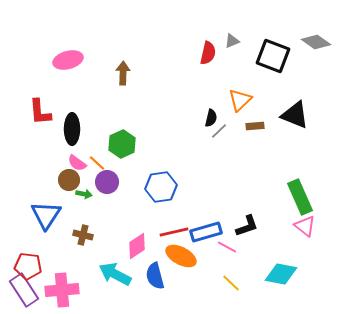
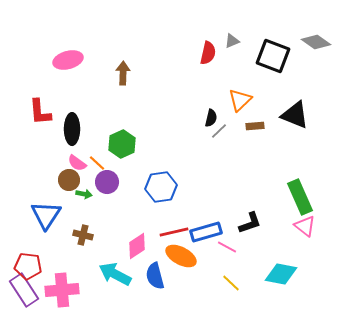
black L-shape: moved 3 px right, 3 px up
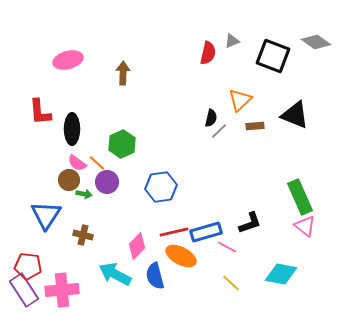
pink diamond: rotated 12 degrees counterclockwise
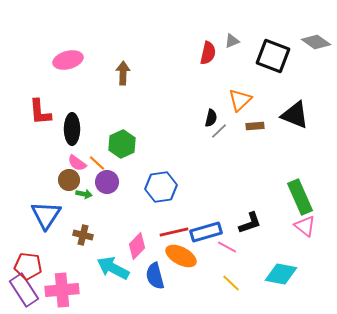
cyan arrow: moved 2 px left, 6 px up
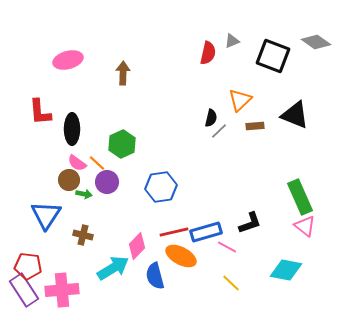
cyan arrow: rotated 120 degrees clockwise
cyan diamond: moved 5 px right, 4 px up
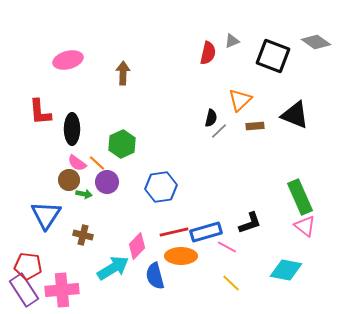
orange ellipse: rotated 28 degrees counterclockwise
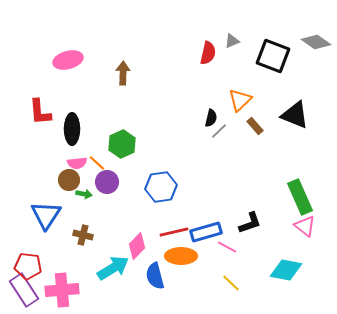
brown rectangle: rotated 54 degrees clockwise
pink semicircle: rotated 42 degrees counterclockwise
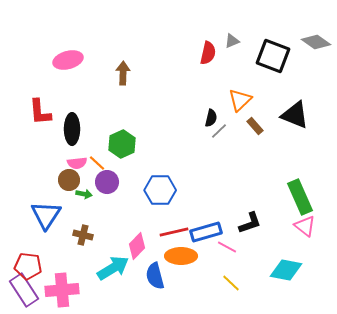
blue hexagon: moved 1 px left, 3 px down; rotated 8 degrees clockwise
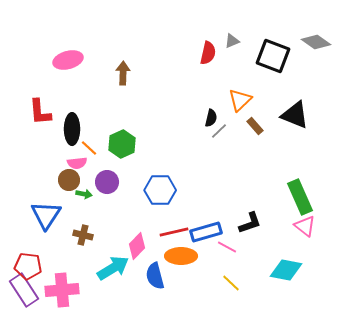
orange line: moved 8 px left, 15 px up
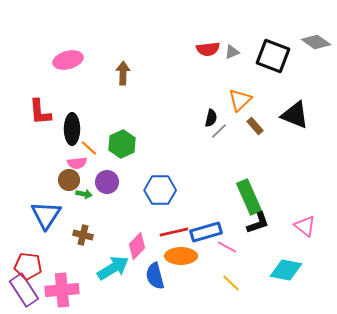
gray triangle: moved 11 px down
red semicircle: moved 4 px up; rotated 70 degrees clockwise
green rectangle: moved 51 px left
black L-shape: moved 8 px right
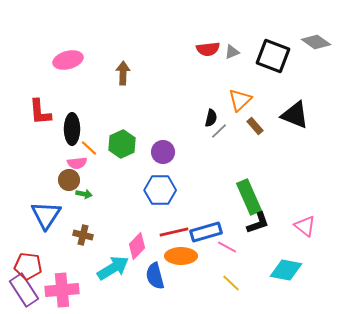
purple circle: moved 56 px right, 30 px up
